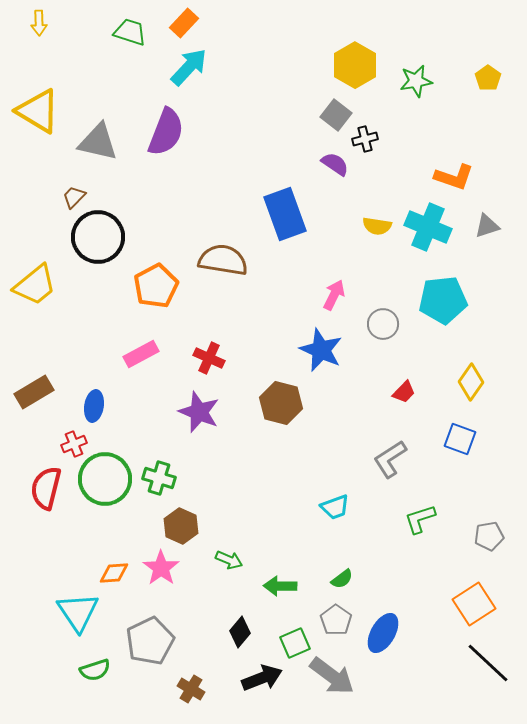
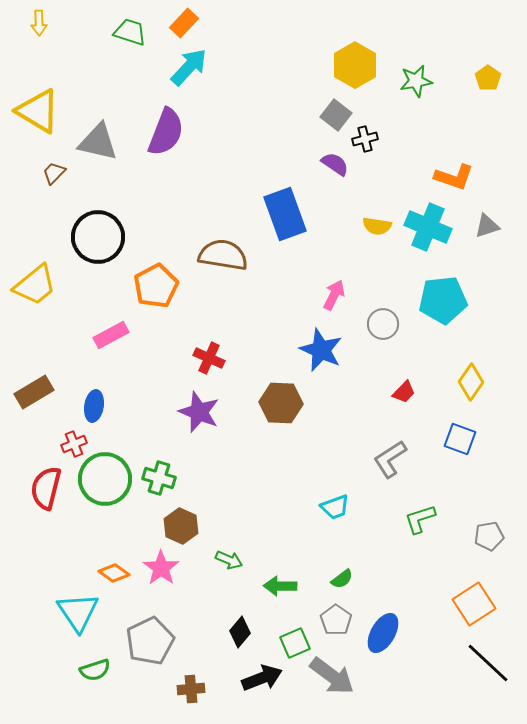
brown trapezoid at (74, 197): moved 20 px left, 24 px up
brown semicircle at (223, 260): moved 5 px up
pink rectangle at (141, 354): moved 30 px left, 19 px up
brown hexagon at (281, 403): rotated 12 degrees counterclockwise
orange diamond at (114, 573): rotated 40 degrees clockwise
brown cross at (191, 689): rotated 36 degrees counterclockwise
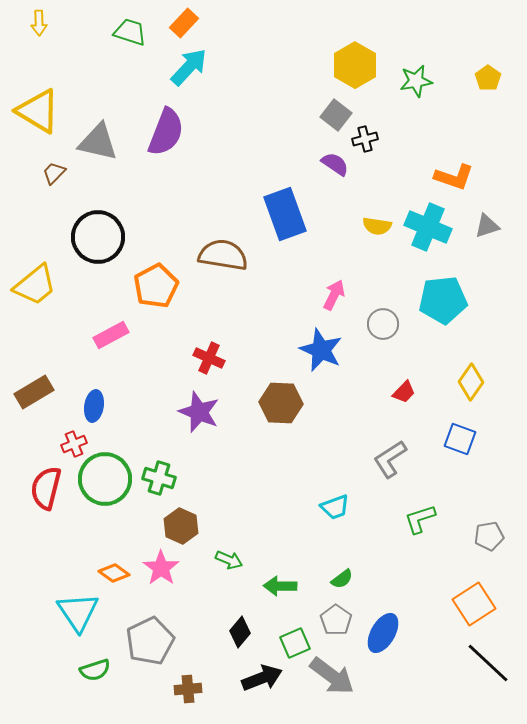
brown cross at (191, 689): moved 3 px left
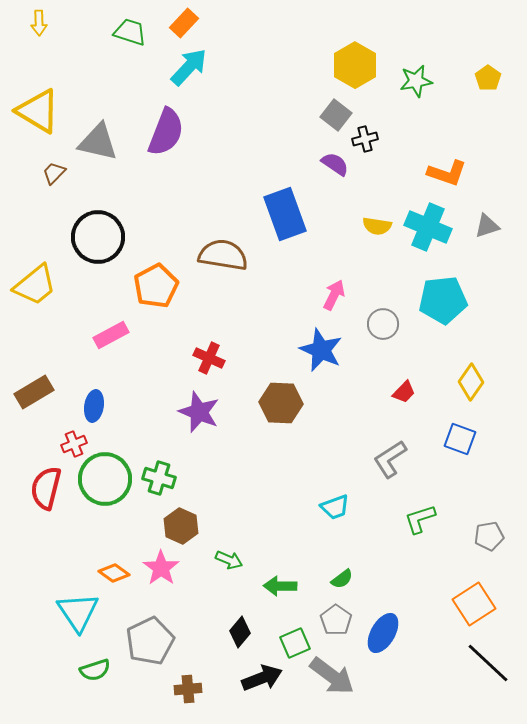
orange L-shape at (454, 177): moved 7 px left, 4 px up
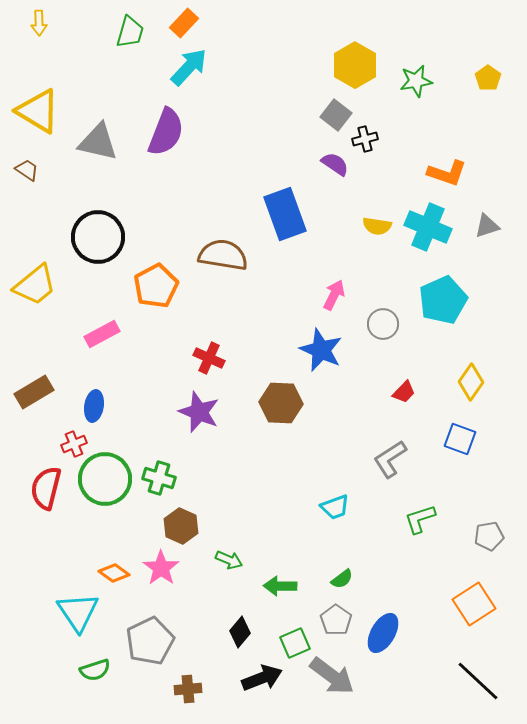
green trapezoid at (130, 32): rotated 88 degrees clockwise
brown trapezoid at (54, 173): moved 27 px left, 3 px up; rotated 80 degrees clockwise
cyan pentagon at (443, 300): rotated 18 degrees counterclockwise
pink rectangle at (111, 335): moved 9 px left, 1 px up
black line at (488, 663): moved 10 px left, 18 px down
